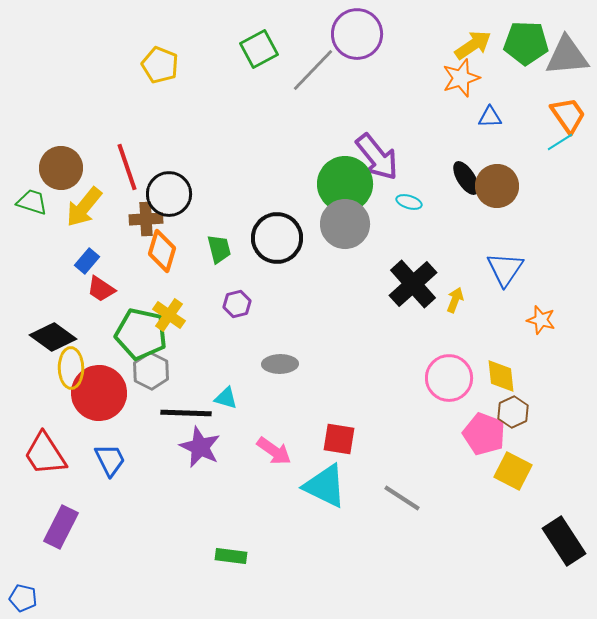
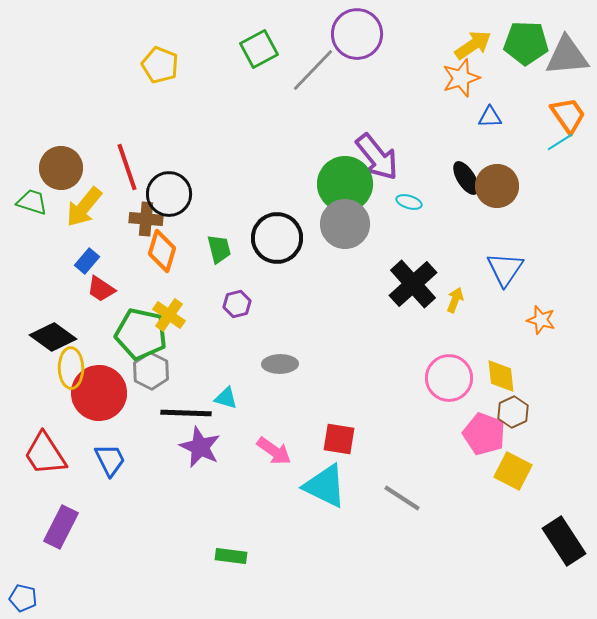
brown cross at (146, 219): rotated 8 degrees clockwise
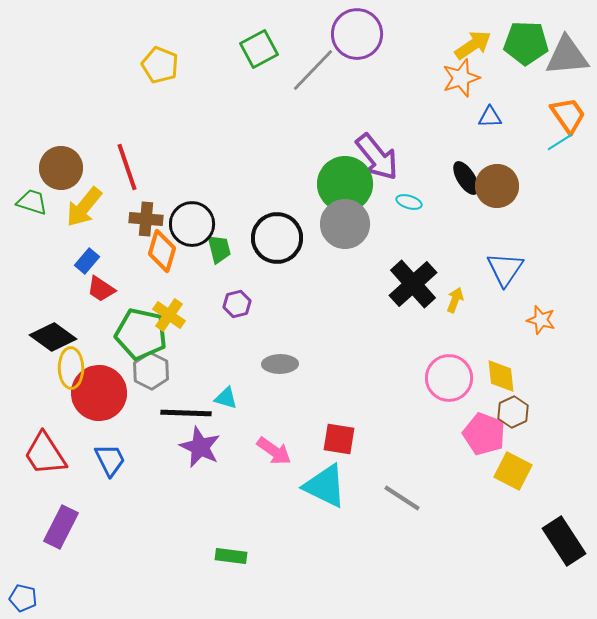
black circle at (169, 194): moved 23 px right, 30 px down
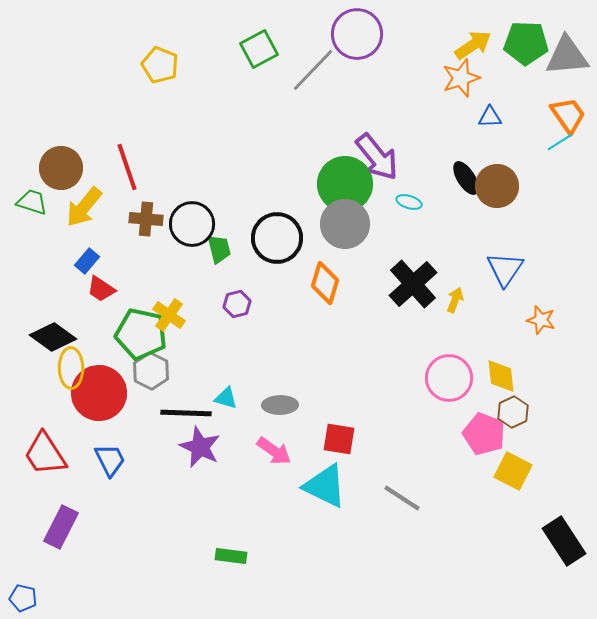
orange diamond at (162, 251): moved 163 px right, 32 px down
gray ellipse at (280, 364): moved 41 px down
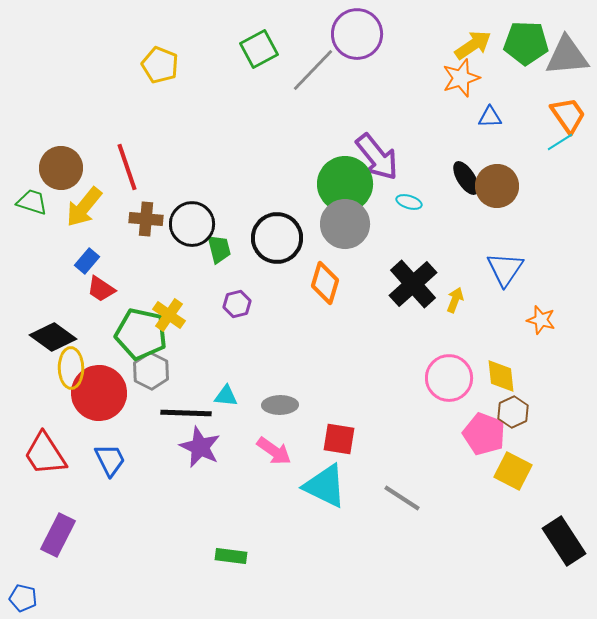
cyan triangle at (226, 398): moved 2 px up; rotated 10 degrees counterclockwise
purple rectangle at (61, 527): moved 3 px left, 8 px down
